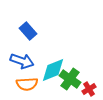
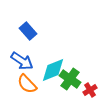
blue arrow: rotated 15 degrees clockwise
orange semicircle: rotated 50 degrees clockwise
red cross: moved 1 px right, 1 px down
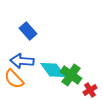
blue arrow: rotated 150 degrees clockwise
cyan diamond: rotated 76 degrees clockwise
green cross: moved 1 px right, 4 px up
orange semicircle: moved 13 px left, 5 px up
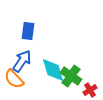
blue rectangle: rotated 48 degrees clockwise
blue arrow: rotated 120 degrees clockwise
cyan diamond: rotated 20 degrees clockwise
green cross: moved 1 px down
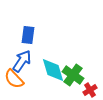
blue rectangle: moved 4 px down
green cross: moved 2 px right, 1 px up
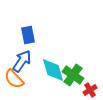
blue rectangle: rotated 18 degrees counterclockwise
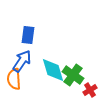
blue rectangle: rotated 18 degrees clockwise
orange semicircle: rotated 40 degrees clockwise
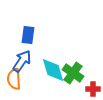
green cross: moved 2 px up
red cross: moved 3 px right, 1 px up; rotated 32 degrees clockwise
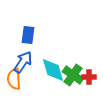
blue arrow: moved 1 px right, 1 px down
green cross: moved 2 px down
red cross: moved 4 px left, 12 px up
